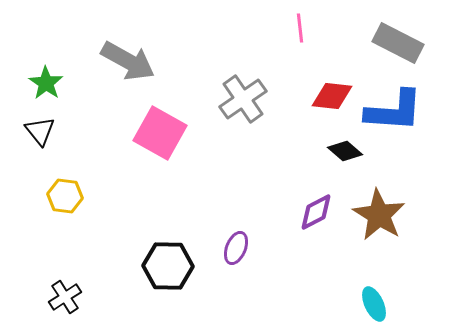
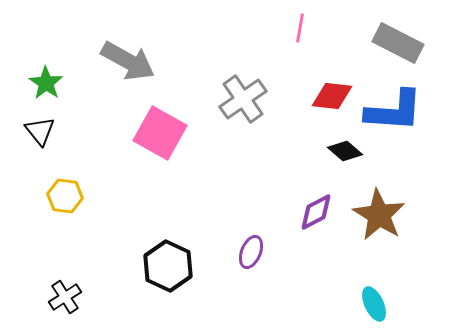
pink line: rotated 16 degrees clockwise
purple ellipse: moved 15 px right, 4 px down
black hexagon: rotated 24 degrees clockwise
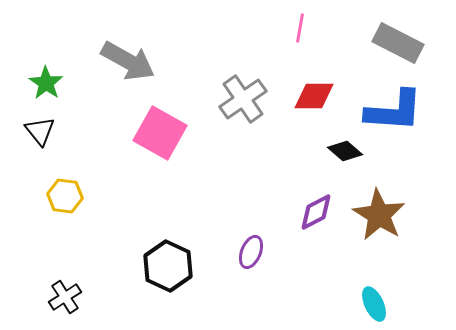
red diamond: moved 18 px left; rotated 6 degrees counterclockwise
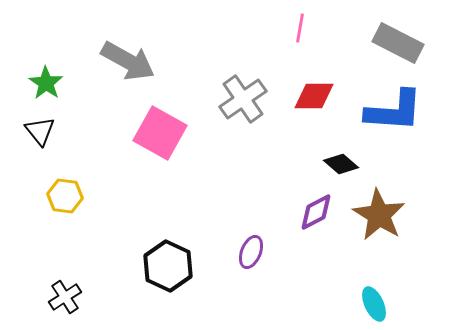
black diamond: moved 4 px left, 13 px down
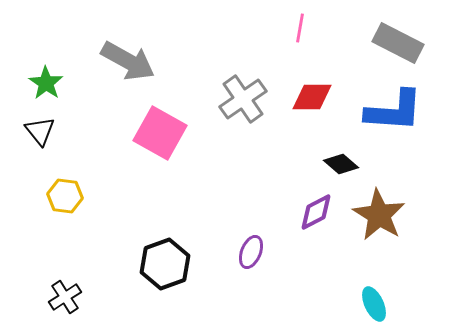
red diamond: moved 2 px left, 1 px down
black hexagon: moved 3 px left, 2 px up; rotated 15 degrees clockwise
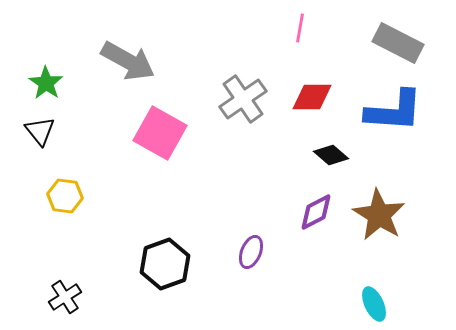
black diamond: moved 10 px left, 9 px up
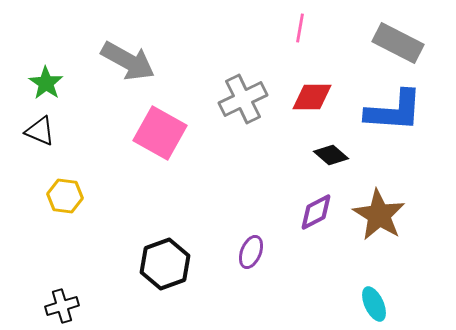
gray cross: rotated 9 degrees clockwise
black triangle: rotated 28 degrees counterclockwise
black cross: moved 3 px left, 9 px down; rotated 16 degrees clockwise
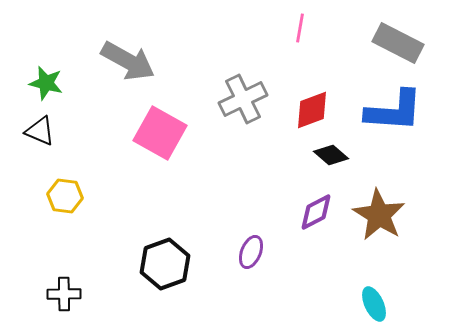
green star: rotated 20 degrees counterclockwise
red diamond: moved 13 px down; rotated 21 degrees counterclockwise
black cross: moved 2 px right, 12 px up; rotated 16 degrees clockwise
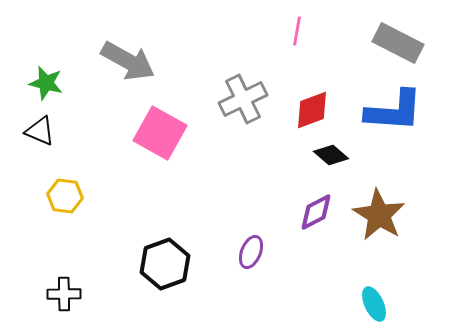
pink line: moved 3 px left, 3 px down
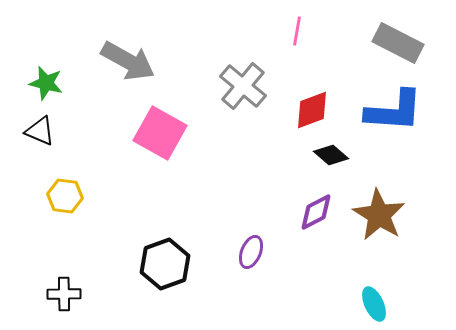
gray cross: moved 13 px up; rotated 24 degrees counterclockwise
